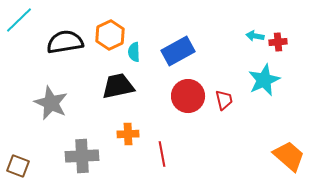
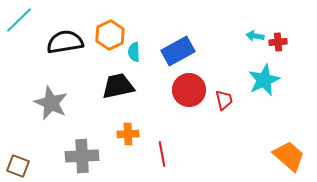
red circle: moved 1 px right, 6 px up
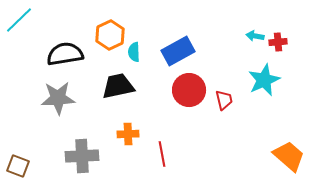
black semicircle: moved 12 px down
gray star: moved 7 px right, 5 px up; rotated 28 degrees counterclockwise
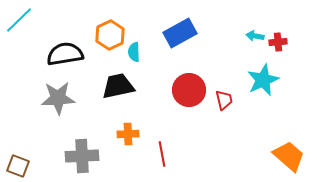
blue rectangle: moved 2 px right, 18 px up
cyan star: moved 1 px left
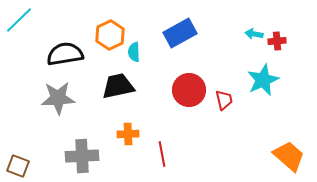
cyan arrow: moved 1 px left, 2 px up
red cross: moved 1 px left, 1 px up
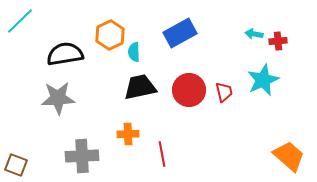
cyan line: moved 1 px right, 1 px down
red cross: moved 1 px right
black trapezoid: moved 22 px right, 1 px down
red trapezoid: moved 8 px up
brown square: moved 2 px left, 1 px up
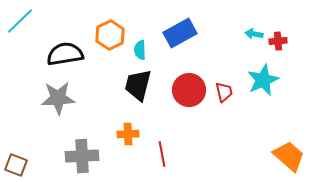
cyan semicircle: moved 6 px right, 2 px up
black trapezoid: moved 2 px left, 2 px up; rotated 64 degrees counterclockwise
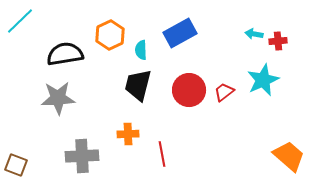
cyan semicircle: moved 1 px right
red trapezoid: rotated 115 degrees counterclockwise
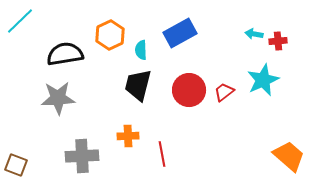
orange cross: moved 2 px down
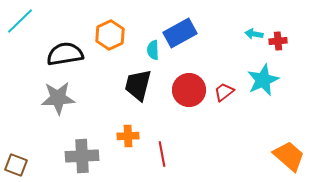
cyan semicircle: moved 12 px right
